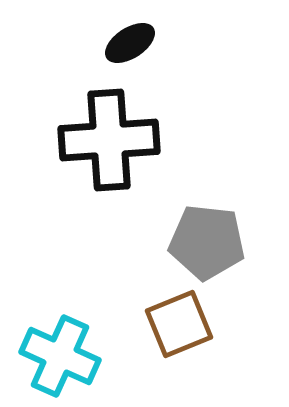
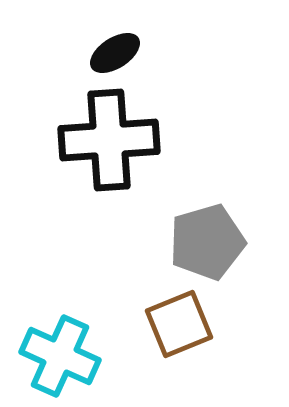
black ellipse: moved 15 px left, 10 px down
gray pentagon: rotated 22 degrees counterclockwise
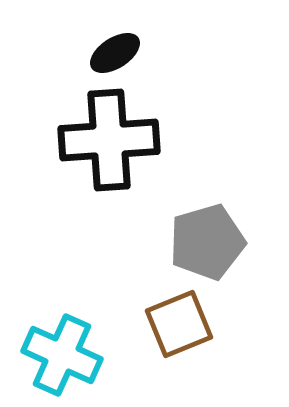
cyan cross: moved 2 px right, 1 px up
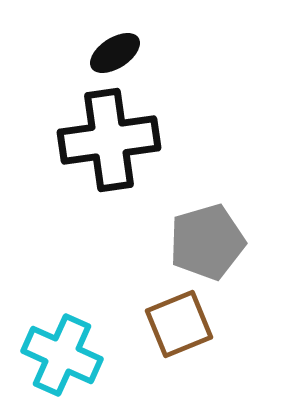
black cross: rotated 4 degrees counterclockwise
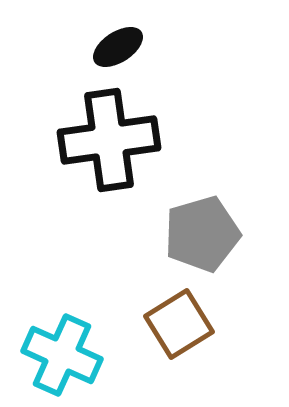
black ellipse: moved 3 px right, 6 px up
gray pentagon: moved 5 px left, 8 px up
brown square: rotated 10 degrees counterclockwise
